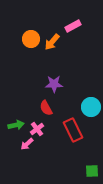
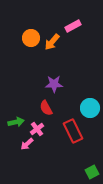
orange circle: moved 1 px up
cyan circle: moved 1 px left, 1 px down
green arrow: moved 3 px up
red rectangle: moved 1 px down
green square: moved 1 px down; rotated 24 degrees counterclockwise
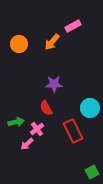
orange circle: moved 12 px left, 6 px down
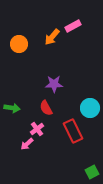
orange arrow: moved 5 px up
green arrow: moved 4 px left, 14 px up; rotated 21 degrees clockwise
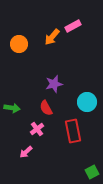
purple star: rotated 12 degrees counterclockwise
cyan circle: moved 3 px left, 6 px up
red rectangle: rotated 15 degrees clockwise
pink arrow: moved 1 px left, 8 px down
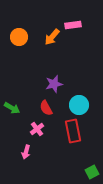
pink rectangle: moved 1 px up; rotated 21 degrees clockwise
orange circle: moved 7 px up
cyan circle: moved 8 px left, 3 px down
green arrow: rotated 21 degrees clockwise
pink arrow: rotated 32 degrees counterclockwise
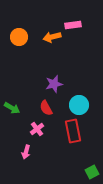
orange arrow: rotated 36 degrees clockwise
